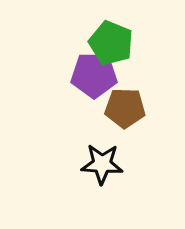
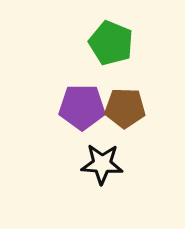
purple pentagon: moved 12 px left, 32 px down
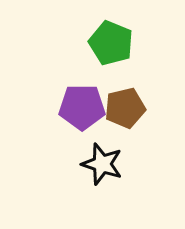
brown pentagon: rotated 15 degrees counterclockwise
black star: rotated 15 degrees clockwise
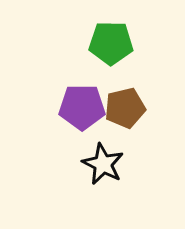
green pentagon: rotated 21 degrees counterclockwise
black star: moved 1 px right; rotated 9 degrees clockwise
